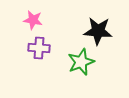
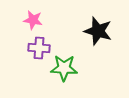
black star: rotated 12 degrees clockwise
green star: moved 17 px left, 6 px down; rotated 24 degrees clockwise
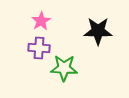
pink star: moved 8 px right, 1 px down; rotated 30 degrees clockwise
black star: rotated 16 degrees counterclockwise
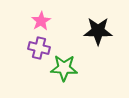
purple cross: rotated 10 degrees clockwise
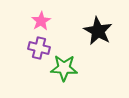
black star: rotated 28 degrees clockwise
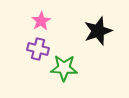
black star: rotated 24 degrees clockwise
purple cross: moved 1 px left, 1 px down
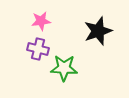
pink star: rotated 24 degrees clockwise
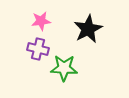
black star: moved 10 px left, 2 px up; rotated 8 degrees counterclockwise
